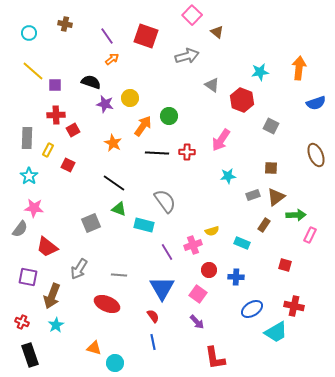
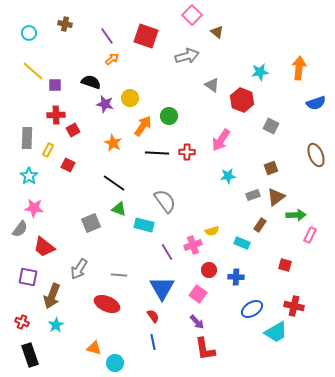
brown square at (271, 168): rotated 24 degrees counterclockwise
brown rectangle at (264, 225): moved 4 px left
red trapezoid at (47, 247): moved 3 px left
red L-shape at (215, 358): moved 10 px left, 9 px up
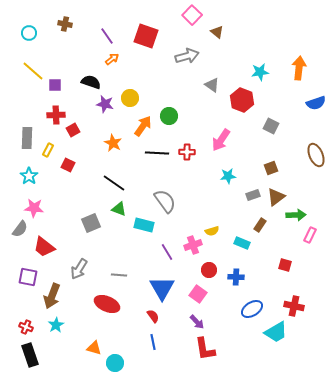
red cross at (22, 322): moved 4 px right, 5 px down
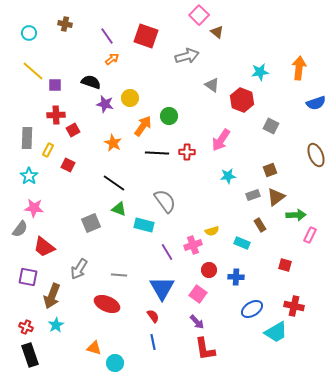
pink square at (192, 15): moved 7 px right
brown square at (271, 168): moved 1 px left, 2 px down
brown rectangle at (260, 225): rotated 64 degrees counterclockwise
